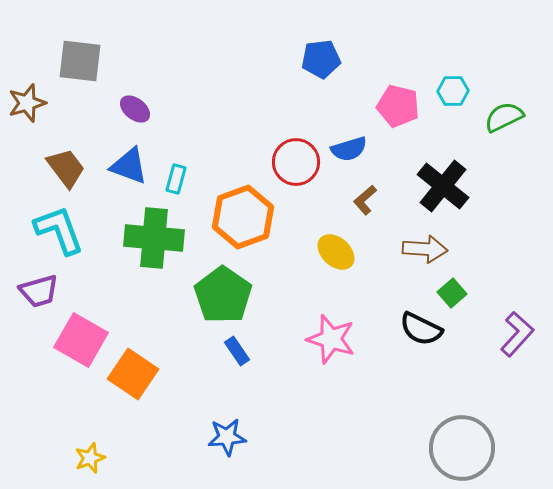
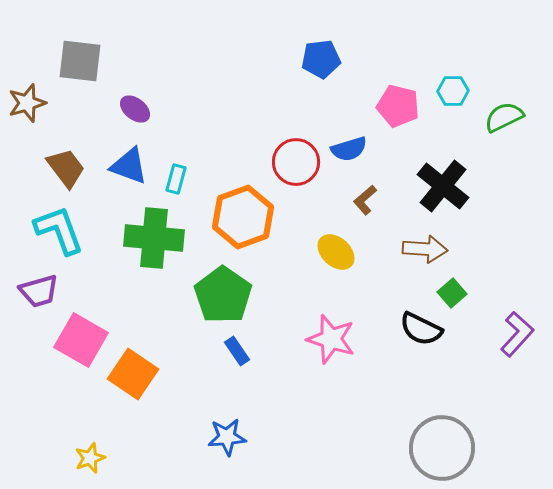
gray circle: moved 20 px left
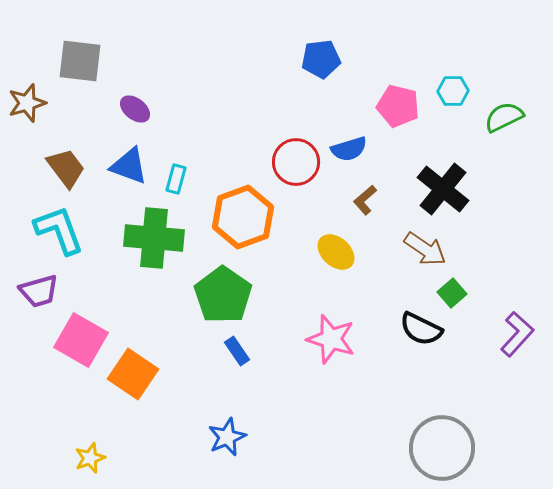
black cross: moved 3 px down
brown arrow: rotated 30 degrees clockwise
blue star: rotated 18 degrees counterclockwise
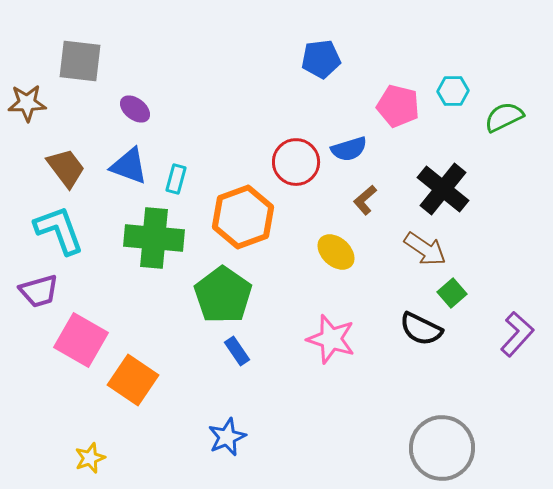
brown star: rotated 15 degrees clockwise
orange square: moved 6 px down
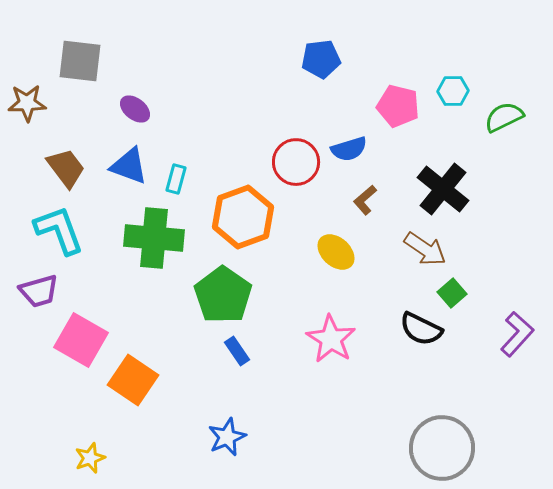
pink star: rotated 15 degrees clockwise
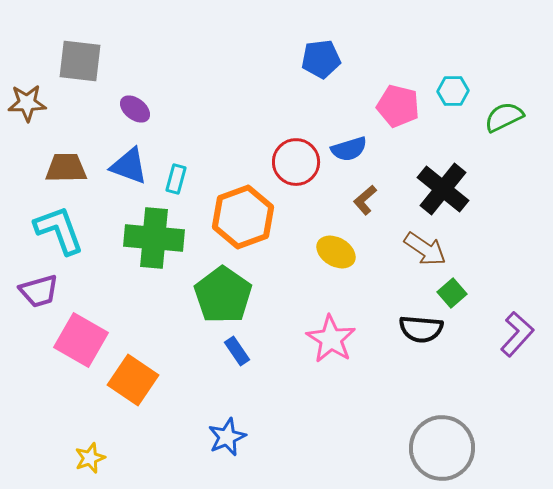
brown trapezoid: rotated 54 degrees counterclockwise
yellow ellipse: rotated 12 degrees counterclockwise
black semicircle: rotated 21 degrees counterclockwise
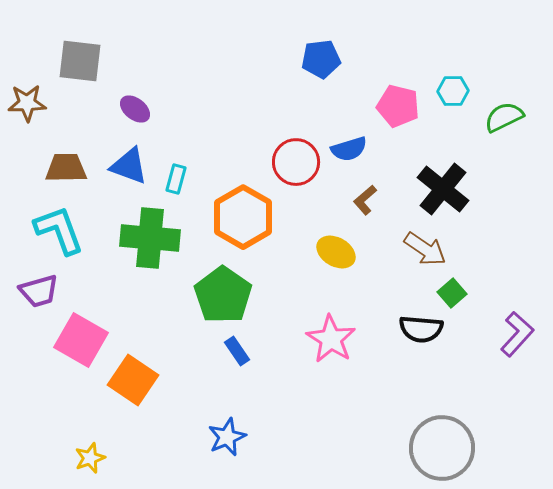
orange hexagon: rotated 10 degrees counterclockwise
green cross: moved 4 px left
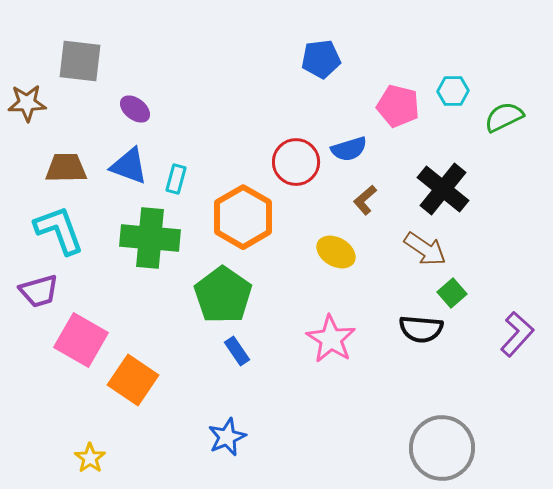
yellow star: rotated 16 degrees counterclockwise
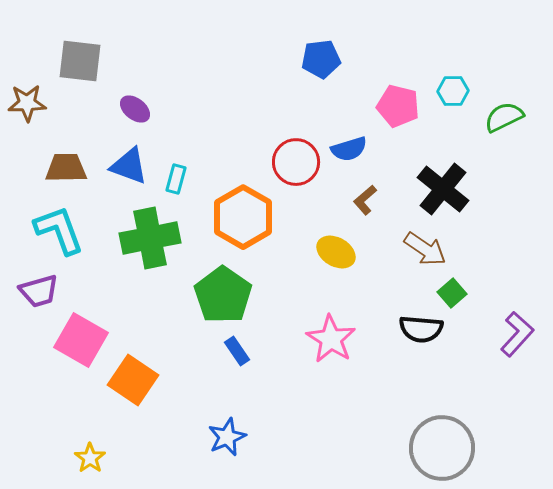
green cross: rotated 16 degrees counterclockwise
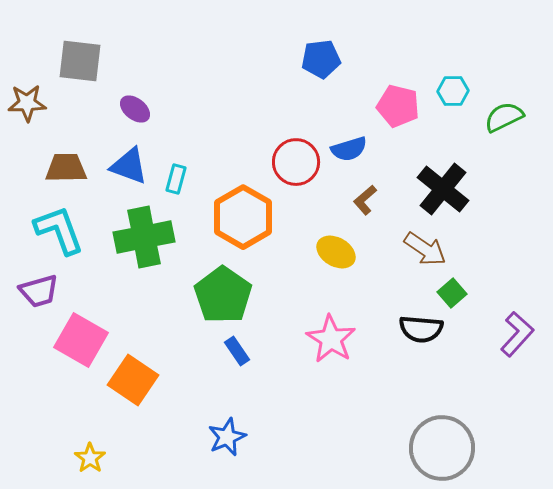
green cross: moved 6 px left, 1 px up
